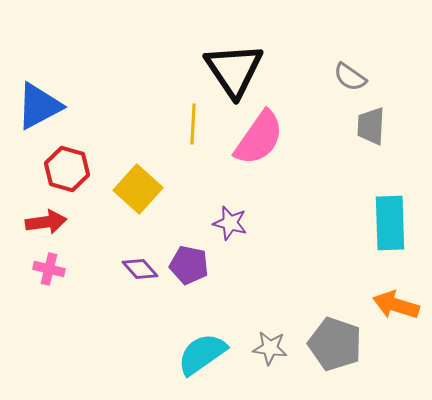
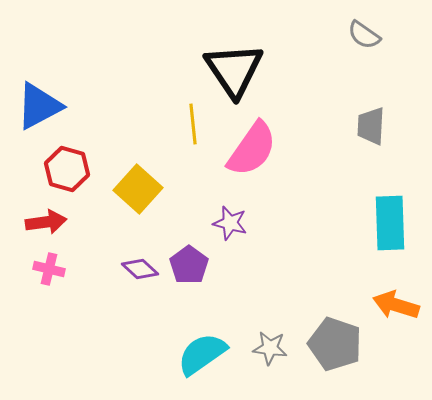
gray semicircle: moved 14 px right, 42 px up
yellow line: rotated 9 degrees counterclockwise
pink semicircle: moved 7 px left, 11 px down
purple pentagon: rotated 24 degrees clockwise
purple diamond: rotated 6 degrees counterclockwise
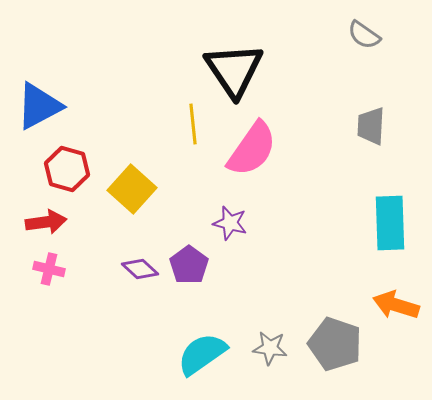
yellow square: moved 6 px left
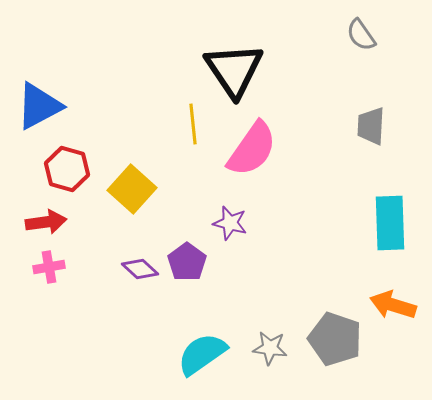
gray semicircle: moved 3 px left; rotated 20 degrees clockwise
purple pentagon: moved 2 px left, 3 px up
pink cross: moved 2 px up; rotated 24 degrees counterclockwise
orange arrow: moved 3 px left
gray pentagon: moved 5 px up
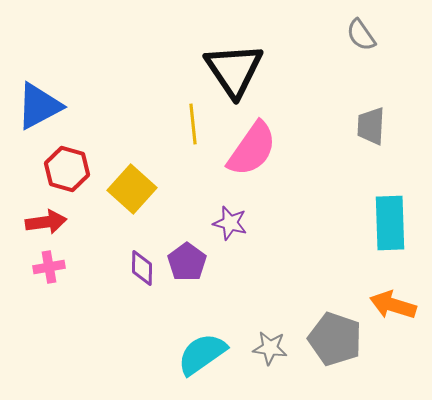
purple diamond: moved 2 px right, 1 px up; rotated 48 degrees clockwise
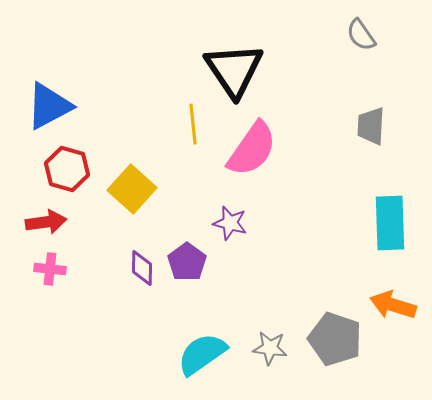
blue triangle: moved 10 px right
pink cross: moved 1 px right, 2 px down; rotated 16 degrees clockwise
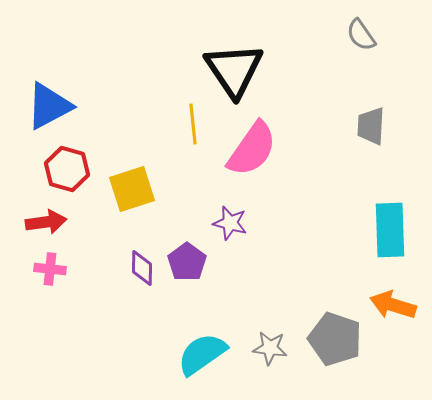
yellow square: rotated 30 degrees clockwise
cyan rectangle: moved 7 px down
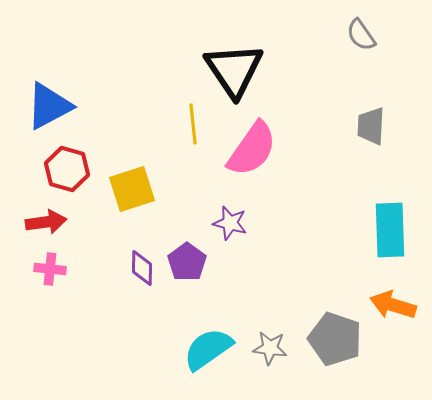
cyan semicircle: moved 6 px right, 5 px up
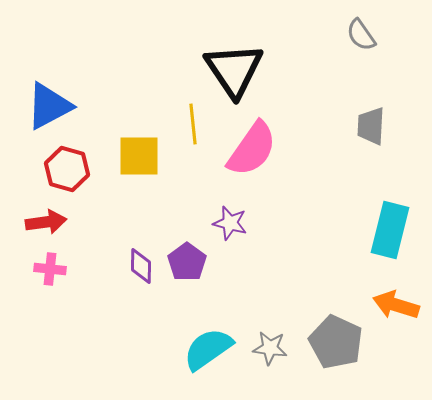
yellow square: moved 7 px right, 33 px up; rotated 18 degrees clockwise
cyan rectangle: rotated 16 degrees clockwise
purple diamond: moved 1 px left, 2 px up
orange arrow: moved 3 px right
gray pentagon: moved 1 px right, 3 px down; rotated 6 degrees clockwise
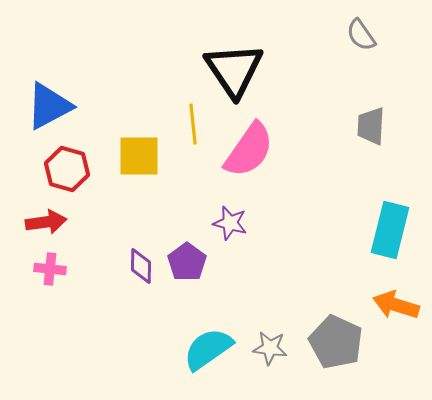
pink semicircle: moved 3 px left, 1 px down
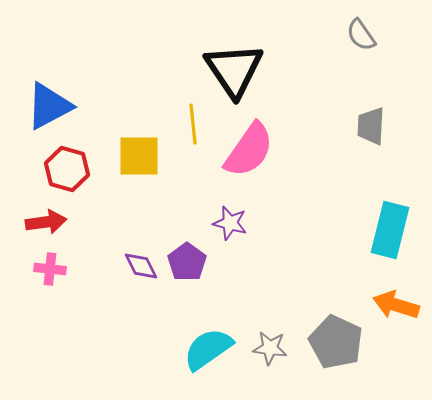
purple diamond: rotated 27 degrees counterclockwise
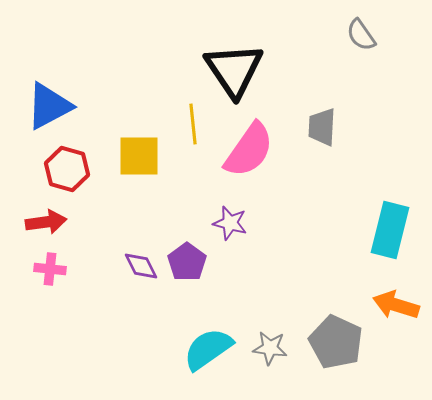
gray trapezoid: moved 49 px left, 1 px down
